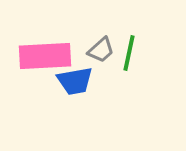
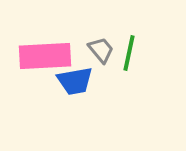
gray trapezoid: rotated 88 degrees counterclockwise
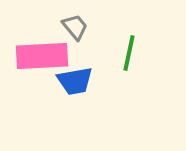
gray trapezoid: moved 26 px left, 23 px up
pink rectangle: moved 3 px left
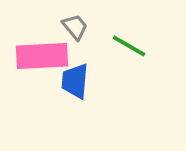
green line: moved 7 px up; rotated 72 degrees counterclockwise
blue trapezoid: rotated 105 degrees clockwise
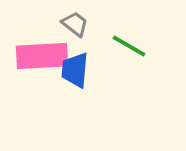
gray trapezoid: moved 3 px up; rotated 12 degrees counterclockwise
blue trapezoid: moved 11 px up
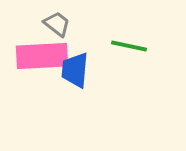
gray trapezoid: moved 18 px left
green line: rotated 18 degrees counterclockwise
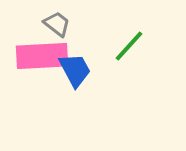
green line: rotated 60 degrees counterclockwise
blue trapezoid: rotated 147 degrees clockwise
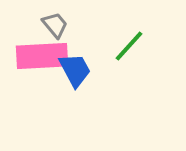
gray trapezoid: moved 2 px left, 1 px down; rotated 12 degrees clockwise
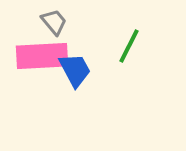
gray trapezoid: moved 1 px left, 3 px up
green line: rotated 15 degrees counterclockwise
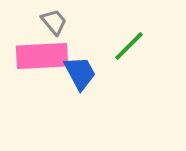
green line: rotated 18 degrees clockwise
blue trapezoid: moved 5 px right, 3 px down
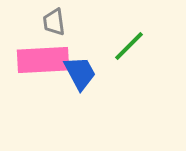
gray trapezoid: rotated 148 degrees counterclockwise
pink rectangle: moved 1 px right, 4 px down
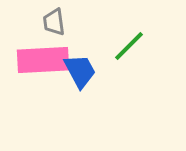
blue trapezoid: moved 2 px up
